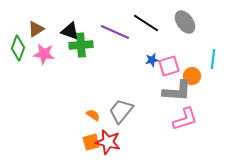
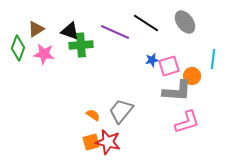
pink L-shape: moved 2 px right, 3 px down
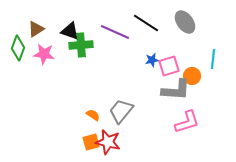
gray L-shape: moved 1 px left, 1 px up
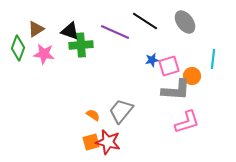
black line: moved 1 px left, 2 px up
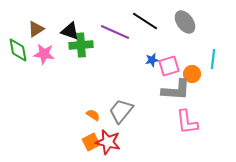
green diamond: moved 2 px down; rotated 30 degrees counterclockwise
orange circle: moved 2 px up
pink L-shape: rotated 100 degrees clockwise
orange square: rotated 12 degrees counterclockwise
